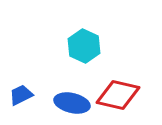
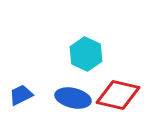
cyan hexagon: moved 2 px right, 8 px down
blue ellipse: moved 1 px right, 5 px up
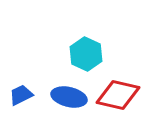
blue ellipse: moved 4 px left, 1 px up
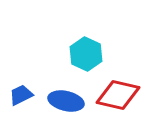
blue ellipse: moved 3 px left, 4 px down
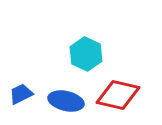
blue trapezoid: moved 1 px up
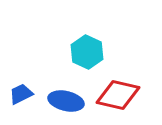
cyan hexagon: moved 1 px right, 2 px up
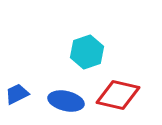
cyan hexagon: rotated 16 degrees clockwise
blue trapezoid: moved 4 px left
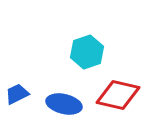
blue ellipse: moved 2 px left, 3 px down
